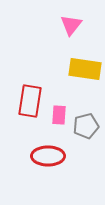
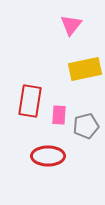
yellow rectangle: rotated 20 degrees counterclockwise
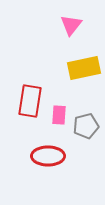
yellow rectangle: moved 1 px left, 1 px up
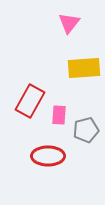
pink triangle: moved 2 px left, 2 px up
yellow rectangle: rotated 8 degrees clockwise
red rectangle: rotated 20 degrees clockwise
gray pentagon: moved 4 px down
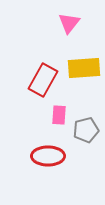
red rectangle: moved 13 px right, 21 px up
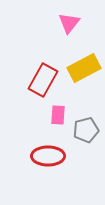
yellow rectangle: rotated 24 degrees counterclockwise
pink rectangle: moved 1 px left
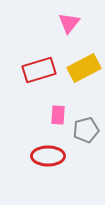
red rectangle: moved 4 px left, 10 px up; rotated 44 degrees clockwise
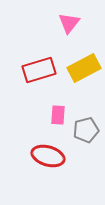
red ellipse: rotated 16 degrees clockwise
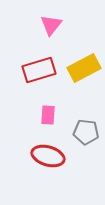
pink triangle: moved 18 px left, 2 px down
pink rectangle: moved 10 px left
gray pentagon: moved 2 px down; rotated 20 degrees clockwise
